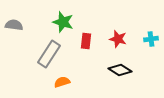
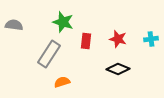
black diamond: moved 2 px left, 1 px up; rotated 10 degrees counterclockwise
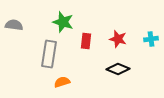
gray rectangle: rotated 24 degrees counterclockwise
